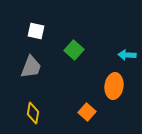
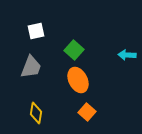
white square: rotated 24 degrees counterclockwise
orange ellipse: moved 36 px left, 6 px up; rotated 35 degrees counterclockwise
yellow diamond: moved 3 px right
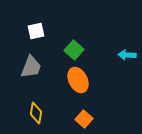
orange square: moved 3 px left, 7 px down
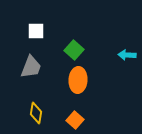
white square: rotated 12 degrees clockwise
orange ellipse: rotated 30 degrees clockwise
orange square: moved 9 px left, 1 px down
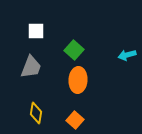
cyan arrow: rotated 18 degrees counterclockwise
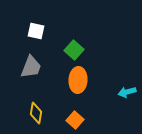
white square: rotated 12 degrees clockwise
cyan arrow: moved 37 px down
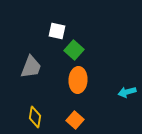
white square: moved 21 px right
yellow diamond: moved 1 px left, 4 px down
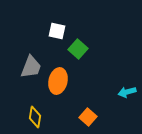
green square: moved 4 px right, 1 px up
orange ellipse: moved 20 px left, 1 px down; rotated 10 degrees clockwise
orange square: moved 13 px right, 3 px up
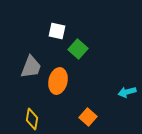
yellow diamond: moved 3 px left, 2 px down
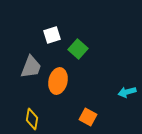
white square: moved 5 px left, 4 px down; rotated 30 degrees counterclockwise
orange square: rotated 12 degrees counterclockwise
